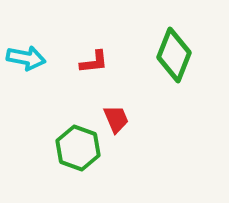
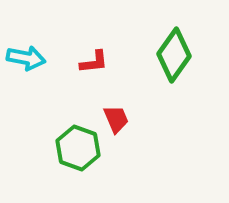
green diamond: rotated 14 degrees clockwise
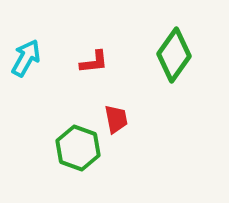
cyan arrow: rotated 72 degrees counterclockwise
red trapezoid: rotated 12 degrees clockwise
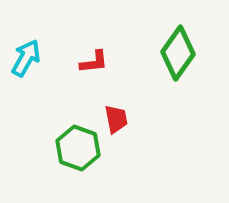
green diamond: moved 4 px right, 2 px up
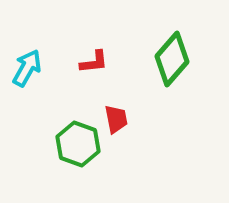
green diamond: moved 6 px left, 6 px down; rotated 6 degrees clockwise
cyan arrow: moved 1 px right, 10 px down
green hexagon: moved 4 px up
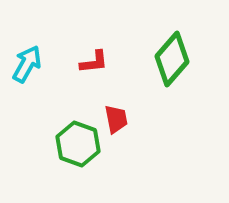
cyan arrow: moved 4 px up
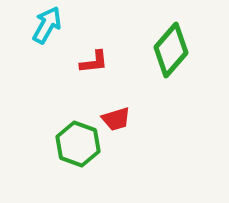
green diamond: moved 1 px left, 9 px up
cyan arrow: moved 20 px right, 39 px up
red trapezoid: rotated 84 degrees clockwise
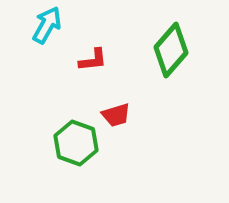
red L-shape: moved 1 px left, 2 px up
red trapezoid: moved 4 px up
green hexagon: moved 2 px left, 1 px up
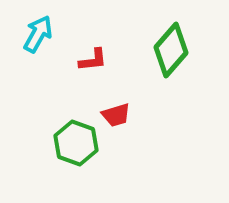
cyan arrow: moved 9 px left, 9 px down
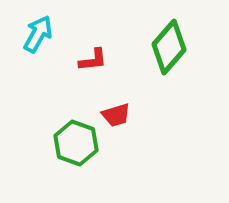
green diamond: moved 2 px left, 3 px up
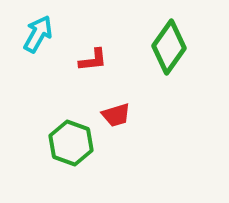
green diamond: rotated 6 degrees counterclockwise
green hexagon: moved 5 px left
